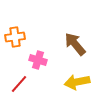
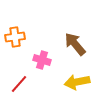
pink cross: moved 4 px right
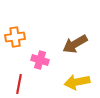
brown arrow: rotated 80 degrees counterclockwise
pink cross: moved 2 px left
red line: rotated 30 degrees counterclockwise
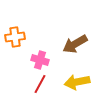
red line: moved 21 px right; rotated 18 degrees clockwise
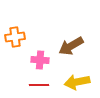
brown arrow: moved 4 px left, 2 px down
pink cross: rotated 12 degrees counterclockwise
red line: moved 1 px left, 1 px down; rotated 60 degrees clockwise
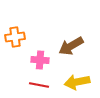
red line: rotated 12 degrees clockwise
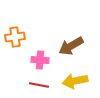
yellow arrow: moved 2 px left, 1 px up
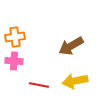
pink cross: moved 26 px left, 1 px down
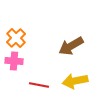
orange cross: moved 1 px right, 1 px down; rotated 36 degrees counterclockwise
